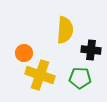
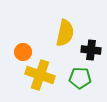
yellow semicircle: moved 3 px down; rotated 8 degrees clockwise
orange circle: moved 1 px left, 1 px up
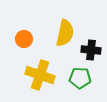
orange circle: moved 1 px right, 13 px up
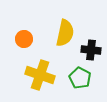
green pentagon: rotated 25 degrees clockwise
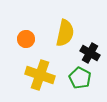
orange circle: moved 2 px right
black cross: moved 1 px left, 3 px down; rotated 24 degrees clockwise
